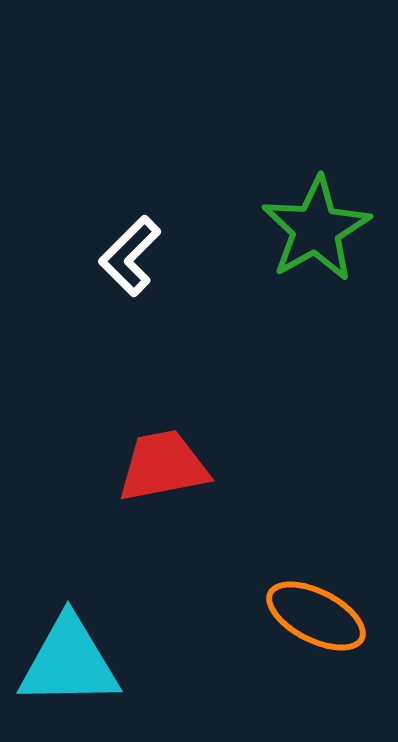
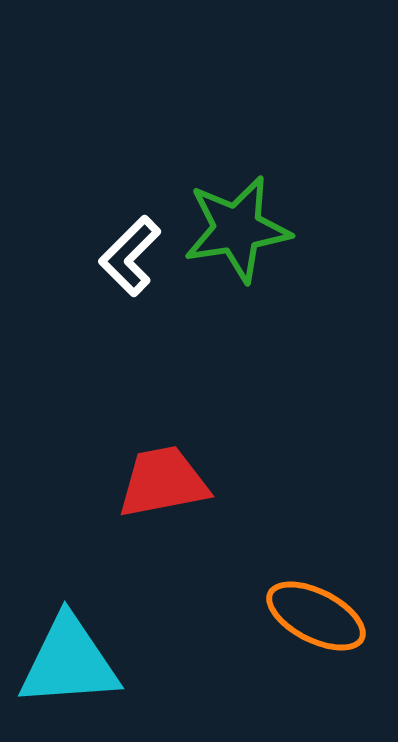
green star: moved 79 px left; rotated 20 degrees clockwise
red trapezoid: moved 16 px down
cyan triangle: rotated 3 degrees counterclockwise
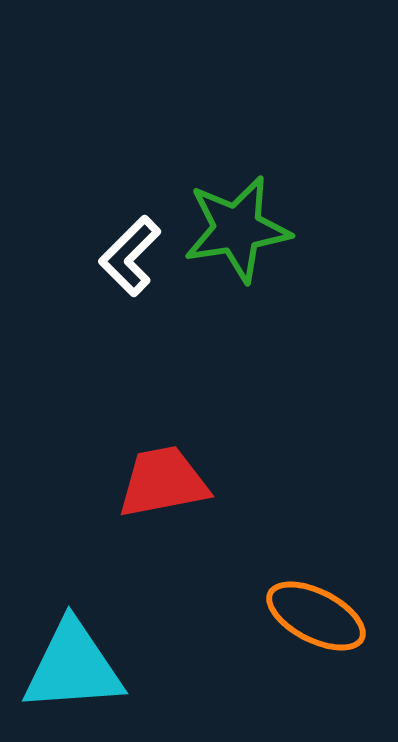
cyan triangle: moved 4 px right, 5 px down
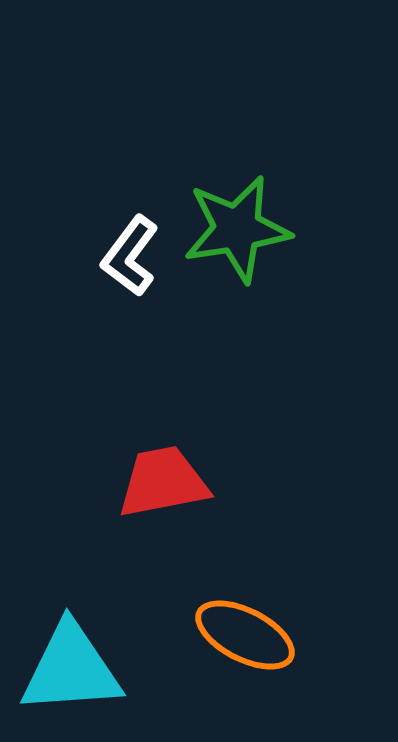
white L-shape: rotated 8 degrees counterclockwise
orange ellipse: moved 71 px left, 19 px down
cyan triangle: moved 2 px left, 2 px down
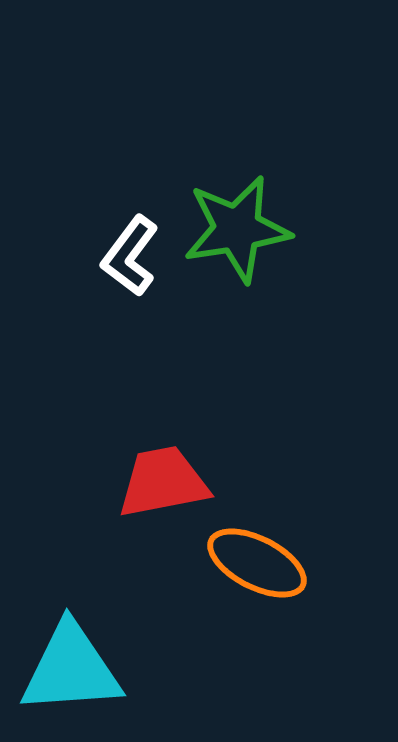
orange ellipse: moved 12 px right, 72 px up
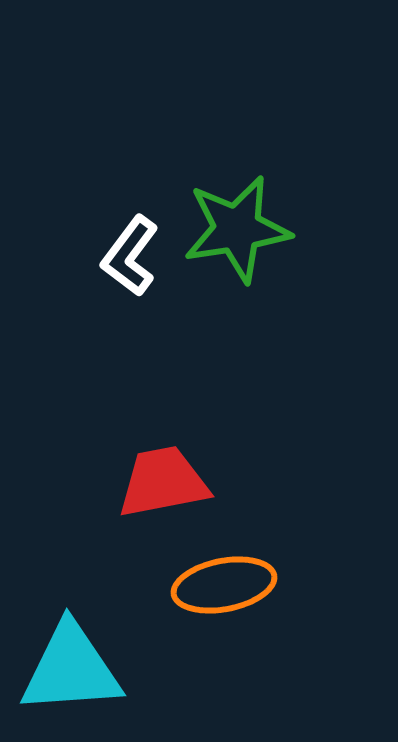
orange ellipse: moved 33 px left, 22 px down; rotated 38 degrees counterclockwise
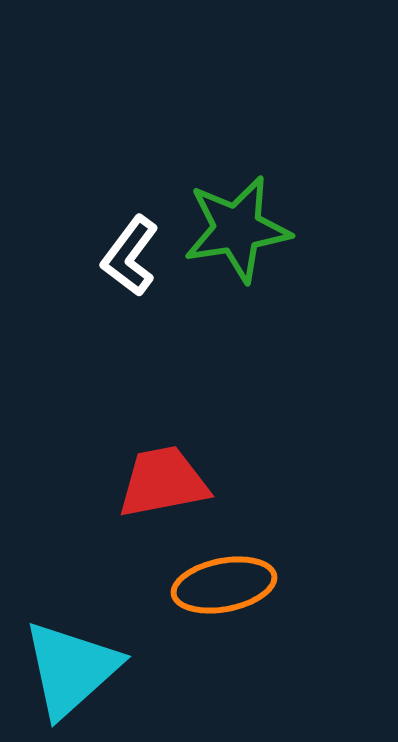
cyan triangle: rotated 38 degrees counterclockwise
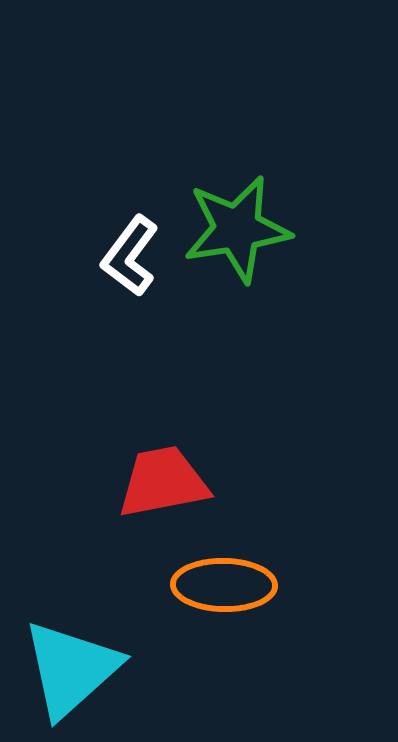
orange ellipse: rotated 12 degrees clockwise
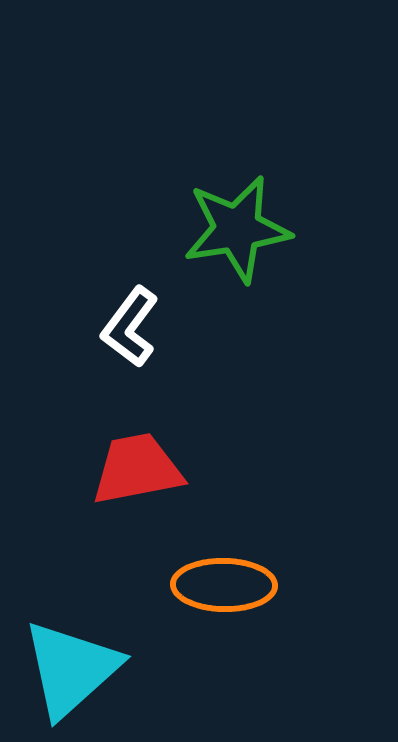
white L-shape: moved 71 px down
red trapezoid: moved 26 px left, 13 px up
